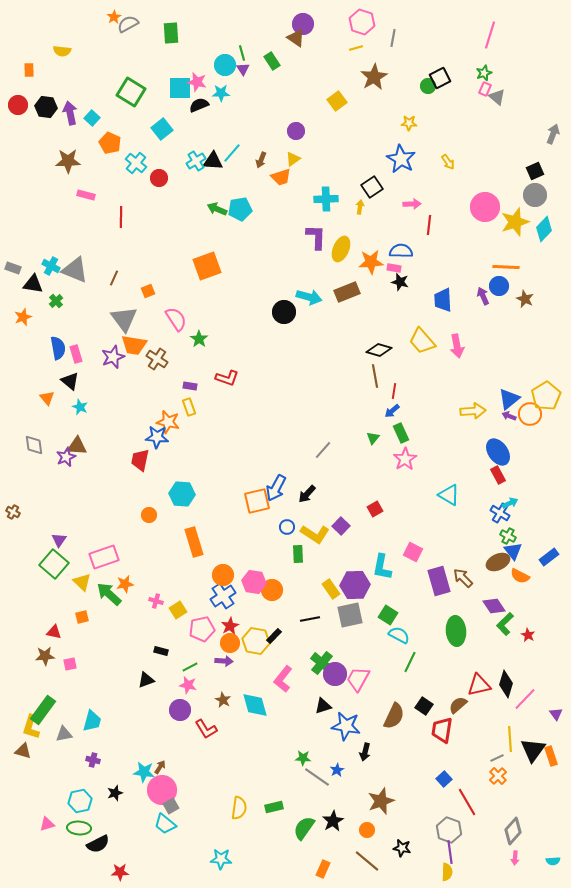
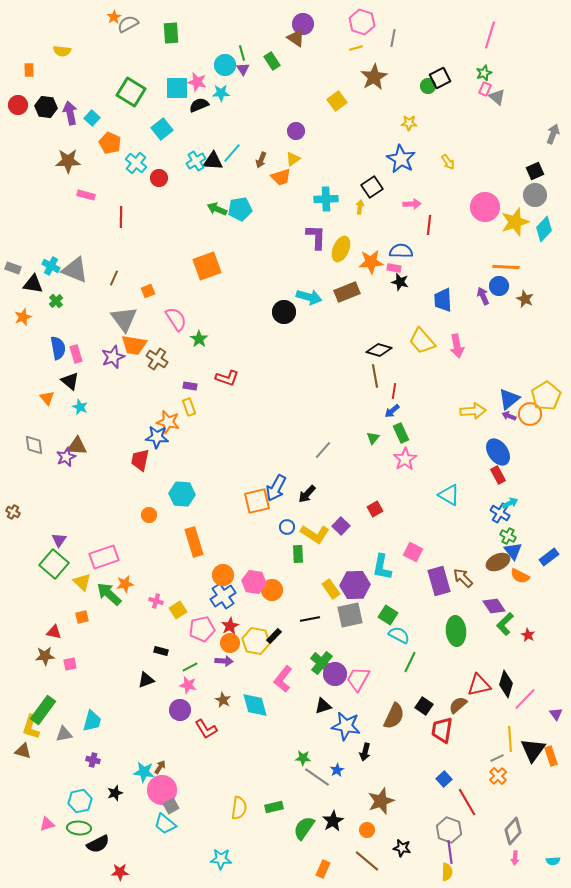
cyan square at (180, 88): moved 3 px left
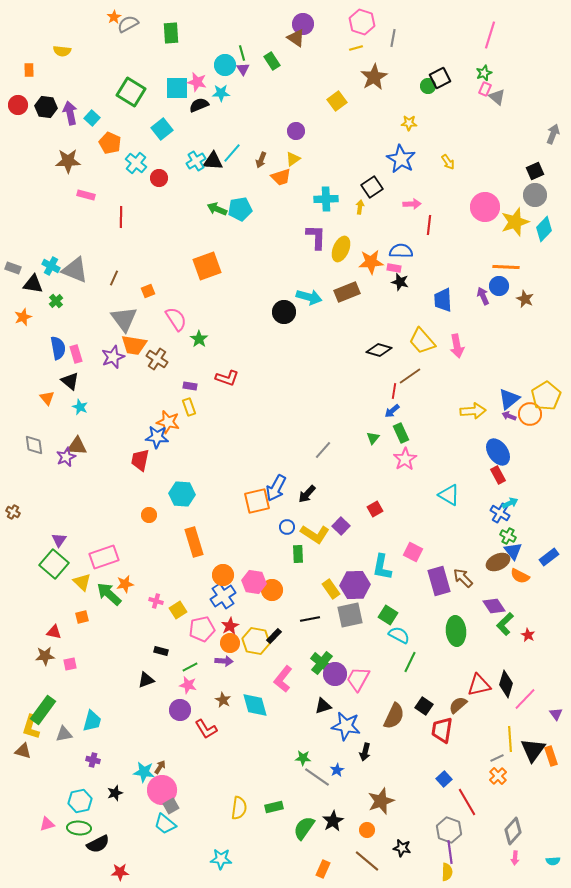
brown line at (375, 376): moved 35 px right; rotated 65 degrees clockwise
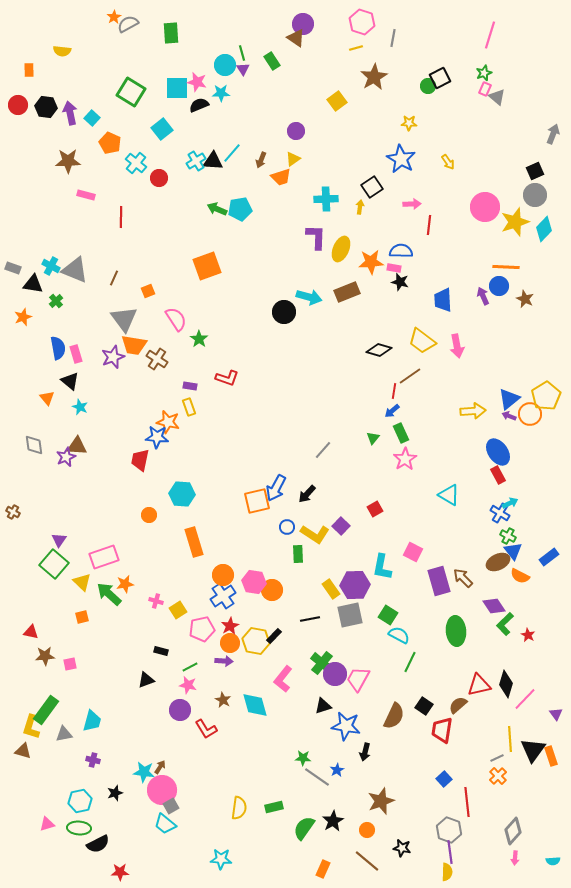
yellow trapezoid at (422, 341): rotated 12 degrees counterclockwise
red triangle at (54, 632): moved 23 px left
green rectangle at (43, 710): moved 3 px right
red line at (467, 802): rotated 24 degrees clockwise
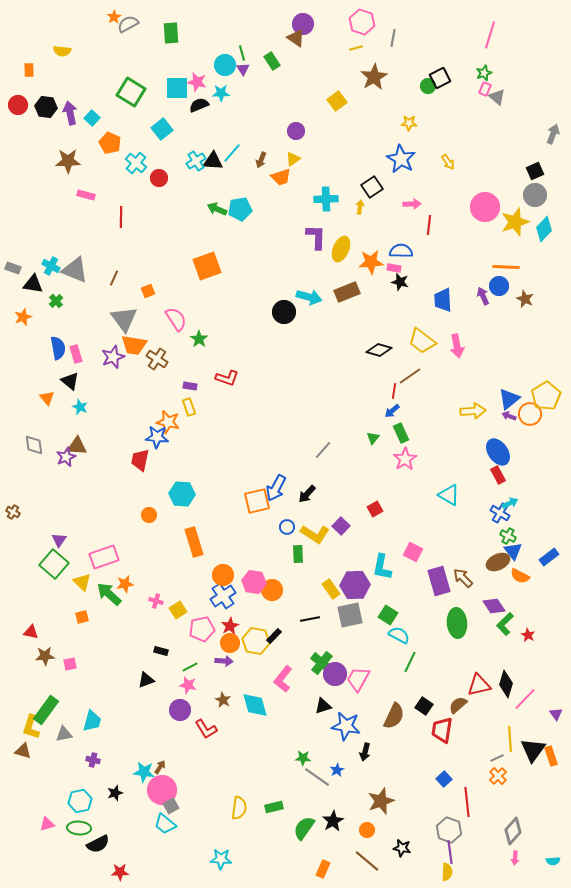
green ellipse at (456, 631): moved 1 px right, 8 px up
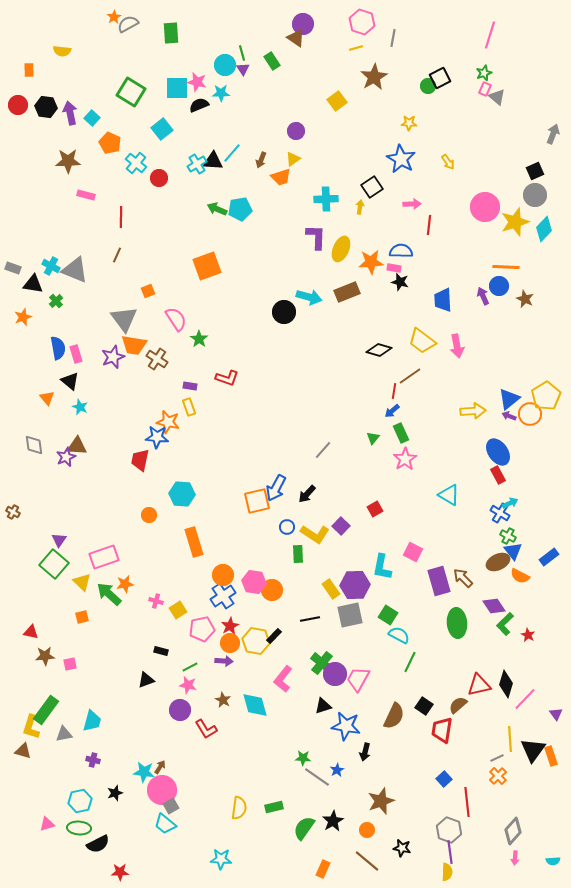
cyan cross at (196, 161): moved 1 px right, 3 px down
brown line at (114, 278): moved 3 px right, 23 px up
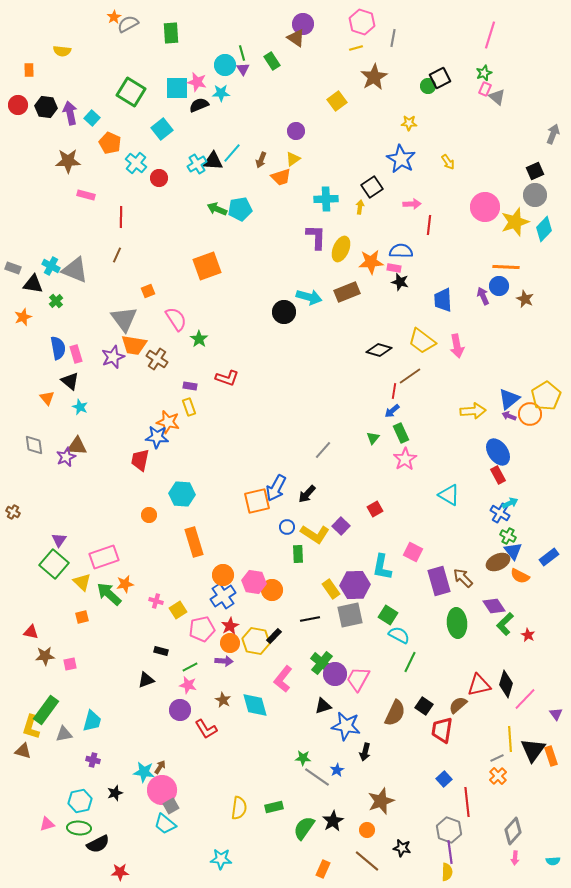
brown semicircle at (394, 716): moved 1 px right, 3 px up
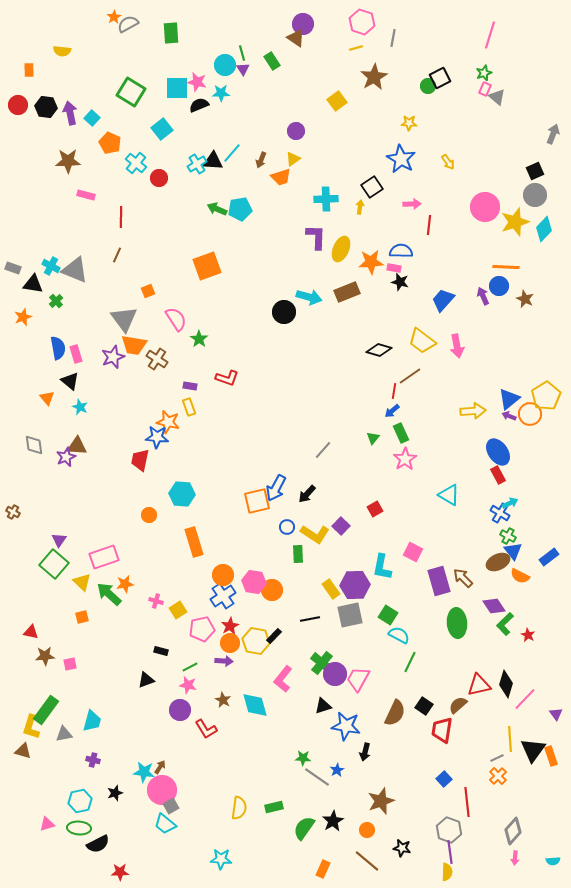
blue trapezoid at (443, 300): rotated 45 degrees clockwise
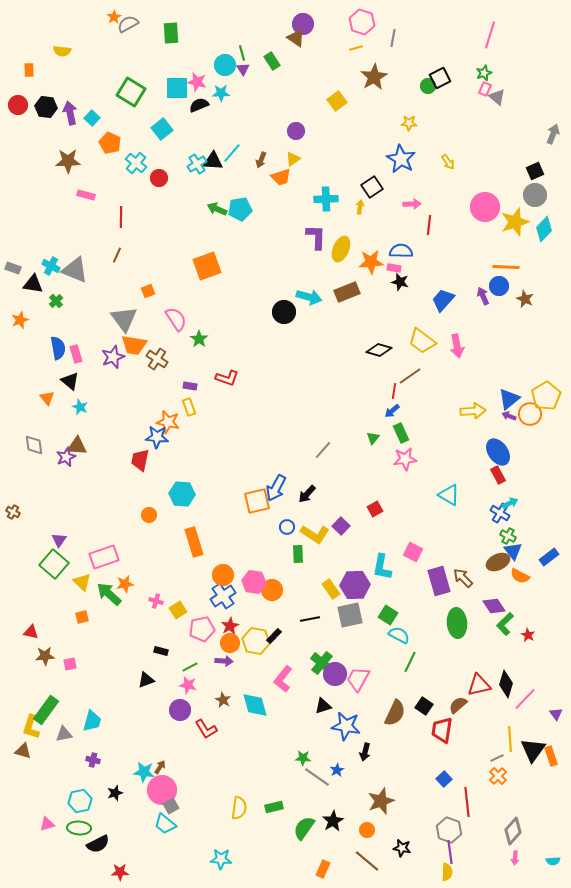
orange star at (23, 317): moved 3 px left, 3 px down
pink star at (405, 459): rotated 25 degrees clockwise
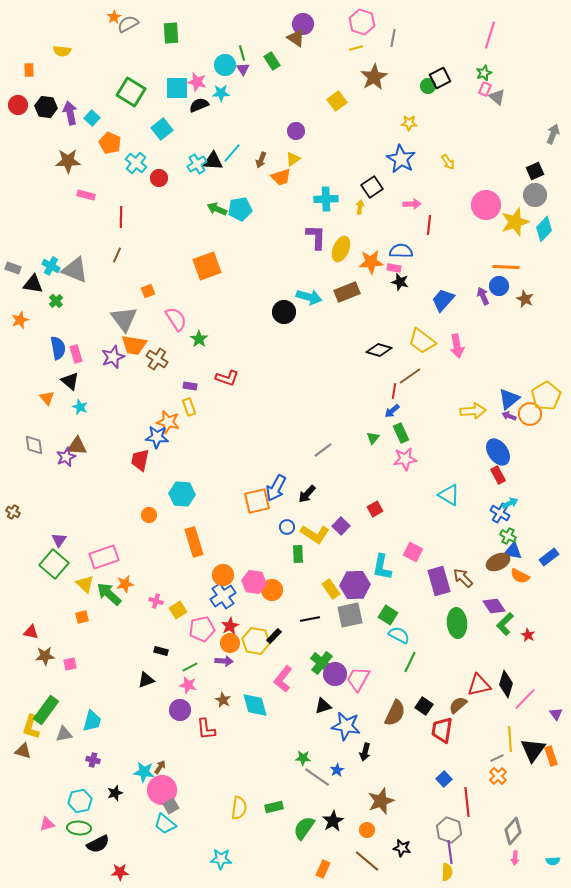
pink circle at (485, 207): moved 1 px right, 2 px up
gray line at (323, 450): rotated 12 degrees clockwise
blue triangle at (513, 551): rotated 42 degrees counterclockwise
yellow triangle at (82, 582): moved 3 px right, 2 px down
red L-shape at (206, 729): rotated 25 degrees clockwise
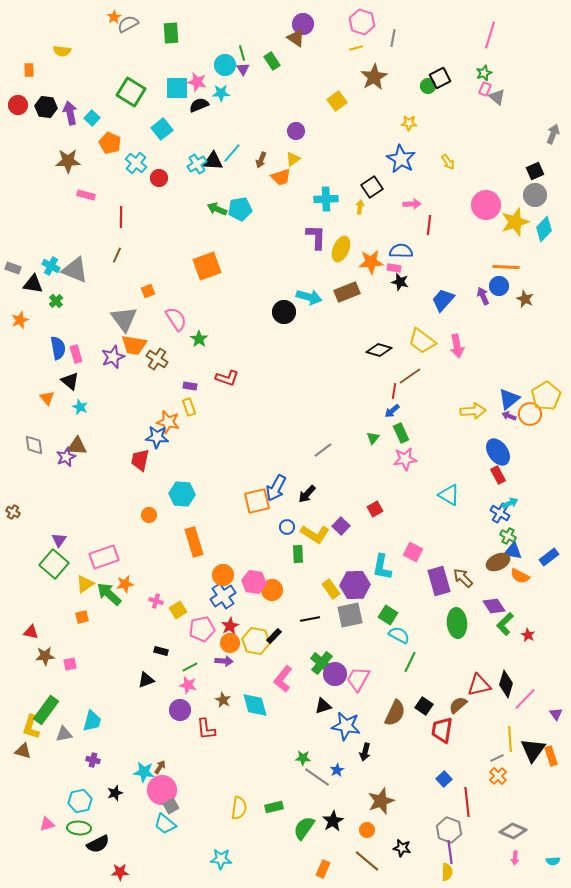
yellow triangle at (85, 584): rotated 42 degrees clockwise
gray diamond at (513, 831): rotated 72 degrees clockwise
